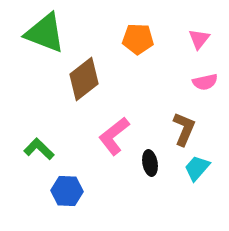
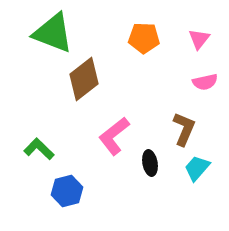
green triangle: moved 8 px right
orange pentagon: moved 6 px right, 1 px up
blue hexagon: rotated 16 degrees counterclockwise
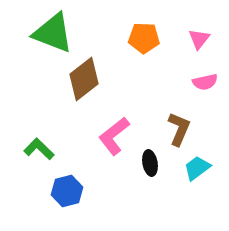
brown L-shape: moved 5 px left
cyan trapezoid: rotated 12 degrees clockwise
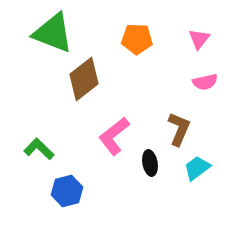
orange pentagon: moved 7 px left, 1 px down
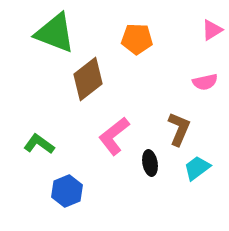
green triangle: moved 2 px right
pink triangle: moved 13 px right, 9 px up; rotated 20 degrees clockwise
brown diamond: moved 4 px right
green L-shape: moved 5 px up; rotated 8 degrees counterclockwise
blue hexagon: rotated 8 degrees counterclockwise
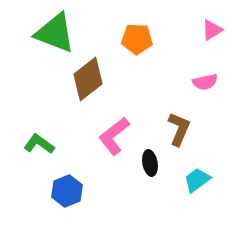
cyan trapezoid: moved 12 px down
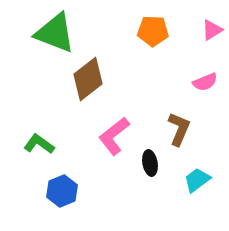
orange pentagon: moved 16 px right, 8 px up
pink semicircle: rotated 10 degrees counterclockwise
blue hexagon: moved 5 px left
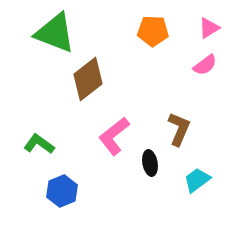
pink triangle: moved 3 px left, 2 px up
pink semicircle: moved 17 px up; rotated 15 degrees counterclockwise
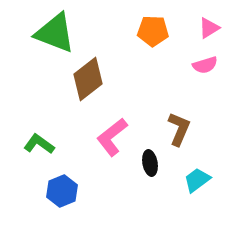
pink semicircle: rotated 20 degrees clockwise
pink L-shape: moved 2 px left, 1 px down
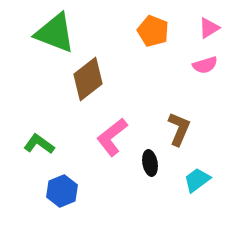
orange pentagon: rotated 20 degrees clockwise
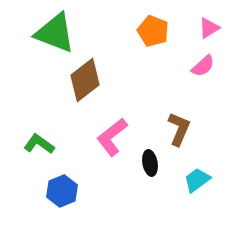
pink semicircle: moved 2 px left, 1 px down; rotated 25 degrees counterclockwise
brown diamond: moved 3 px left, 1 px down
